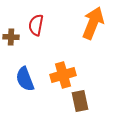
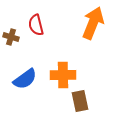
red semicircle: rotated 25 degrees counterclockwise
brown cross: rotated 14 degrees clockwise
orange cross: rotated 15 degrees clockwise
blue semicircle: rotated 105 degrees counterclockwise
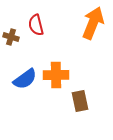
orange cross: moved 7 px left
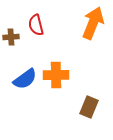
brown cross: rotated 21 degrees counterclockwise
brown rectangle: moved 9 px right, 6 px down; rotated 35 degrees clockwise
